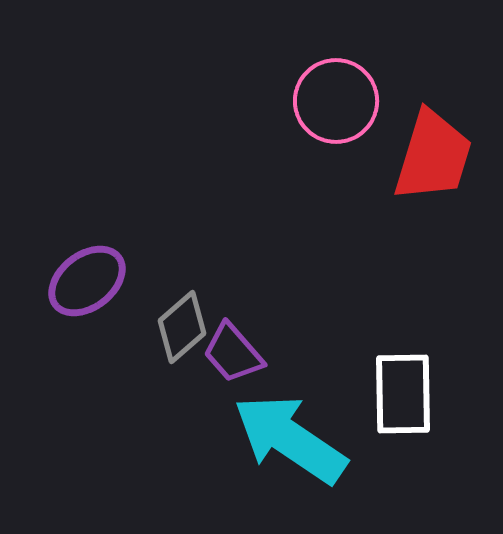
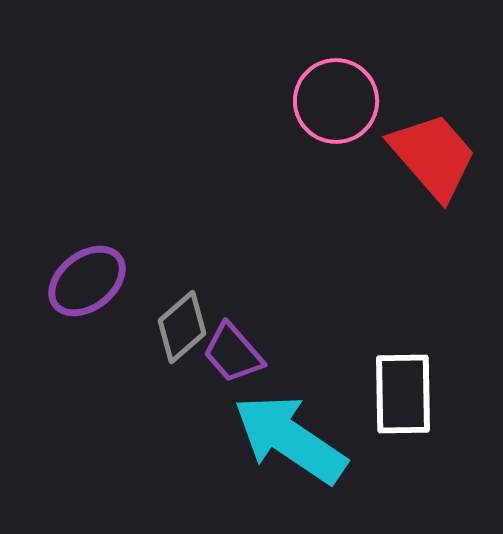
red trapezoid: rotated 58 degrees counterclockwise
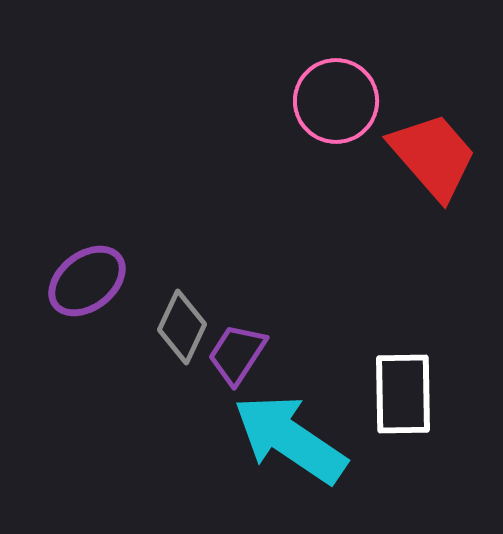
gray diamond: rotated 24 degrees counterclockwise
purple trapezoid: moved 4 px right, 1 px down; rotated 74 degrees clockwise
